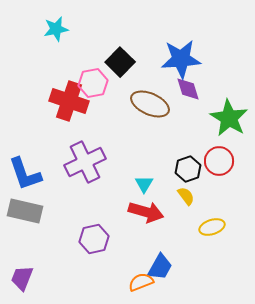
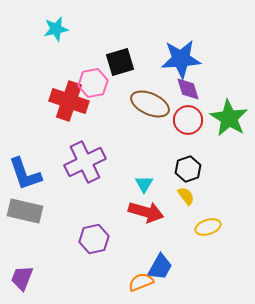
black square: rotated 28 degrees clockwise
red circle: moved 31 px left, 41 px up
yellow ellipse: moved 4 px left
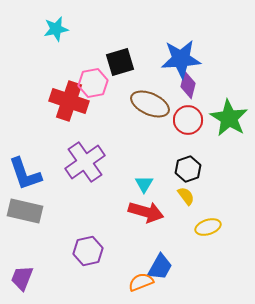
purple diamond: moved 4 px up; rotated 32 degrees clockwise
purple cross: rotated 9 degrees counterclockwise
purple hexagon: moved 6 px left, 12 px down
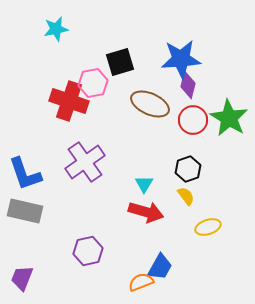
red circle: moved 5 px right
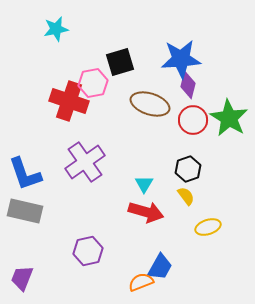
brown ellipse: rotated 6 degrees counterclockwise
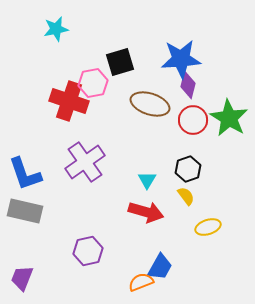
cyan triangle: moved 3 px right, 4 px up
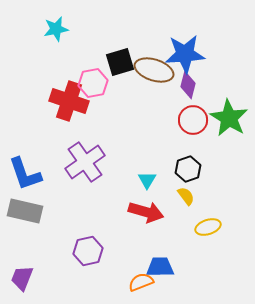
blue star: moved 4 px right, 5 px up
brown ellipse: moved 4 px right, 34 px up
blue trapezoid: rotated 120 degrees counterclockwise
